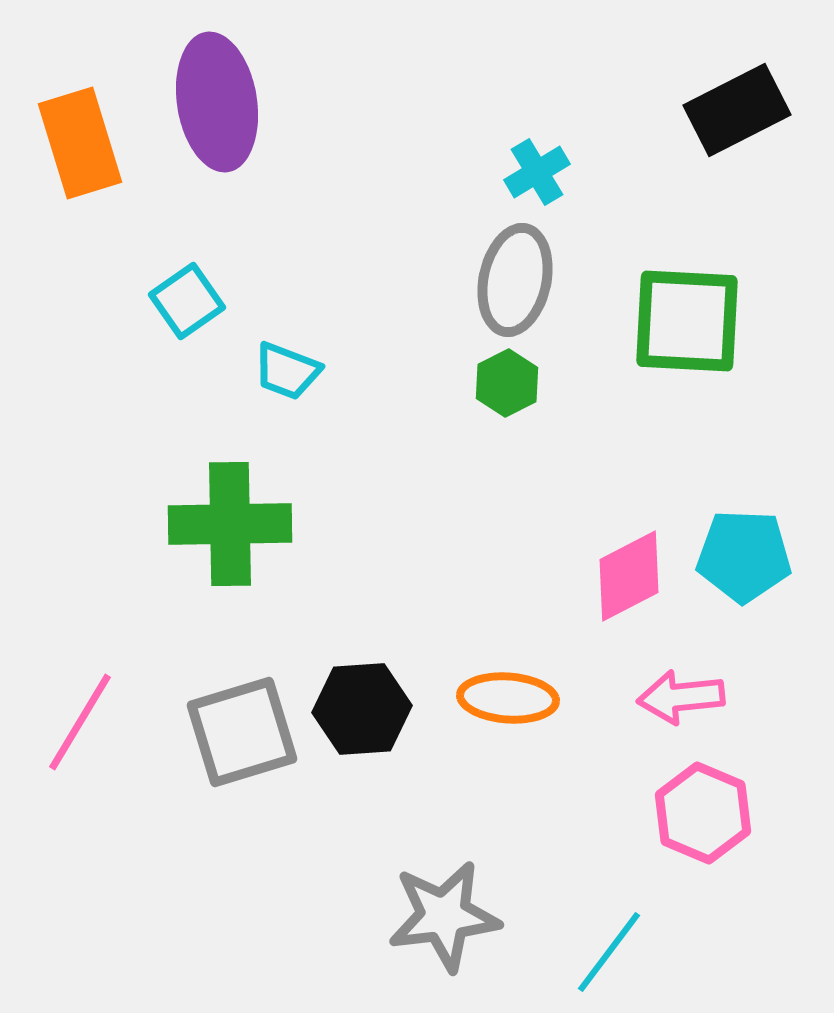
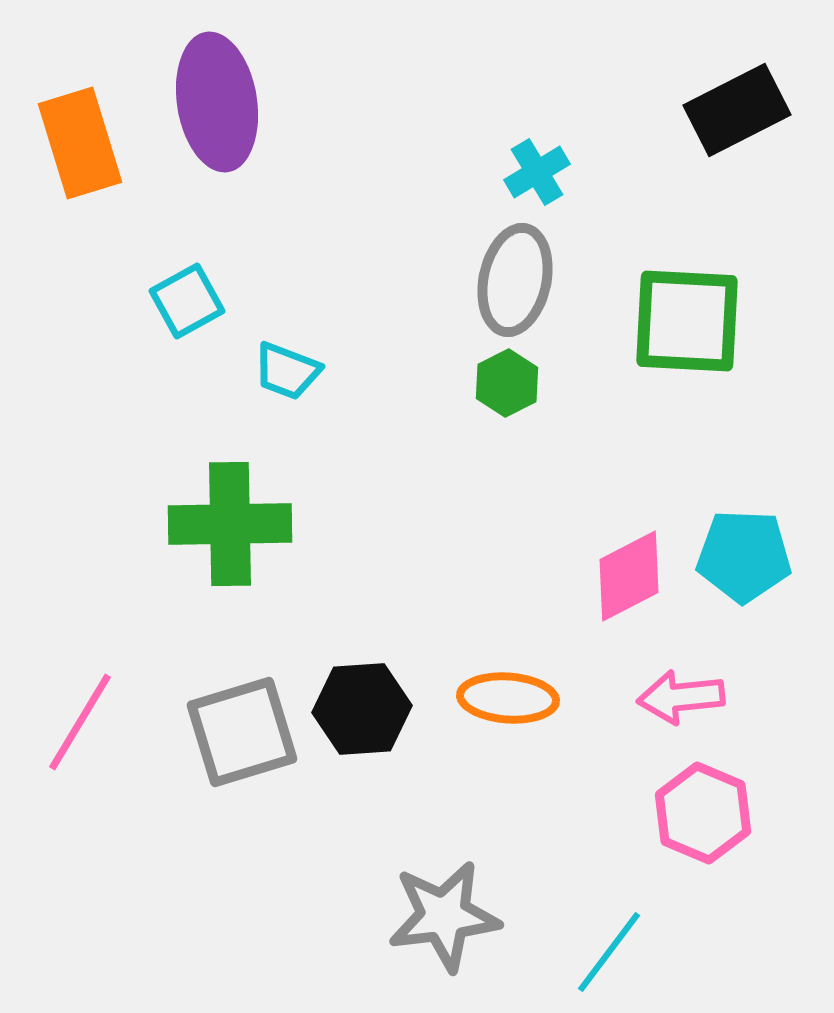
cyan square: rotated 6 degrees clockwise
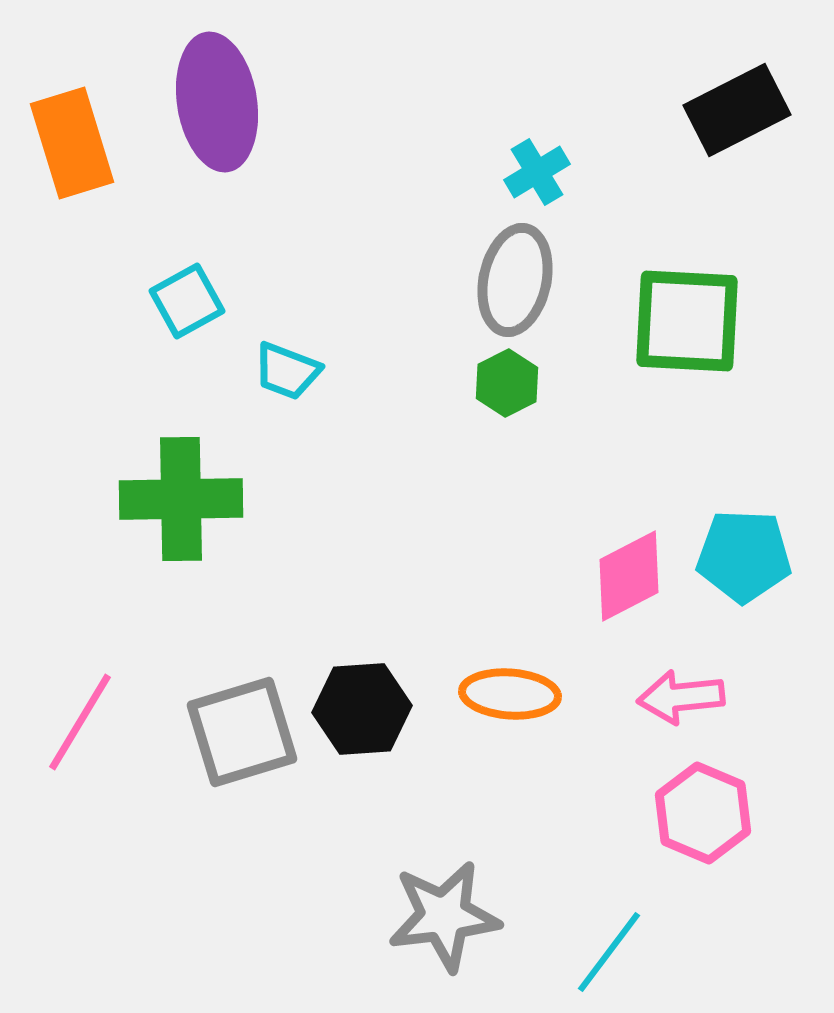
orange rectangle: moved 8 px left
green cross: moved 49 px left, 25 px up
orange ellipse: moved 2 px right, 4 px up
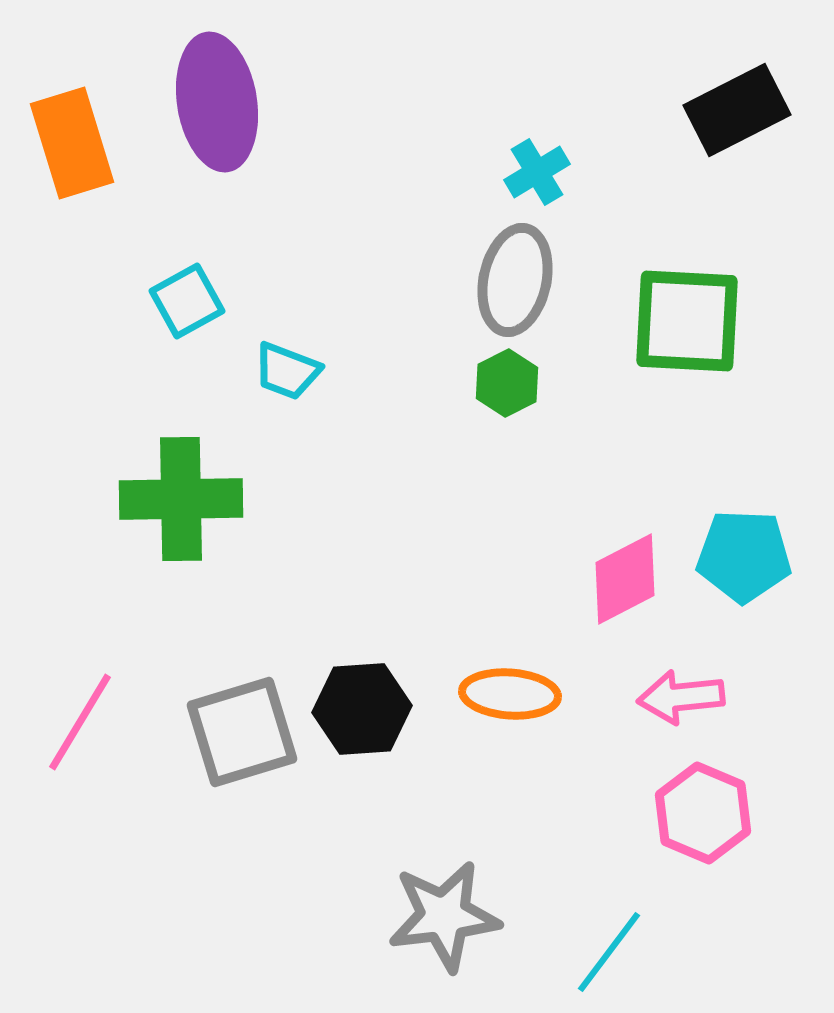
pink diamond: moved 4 px left, 3 px down
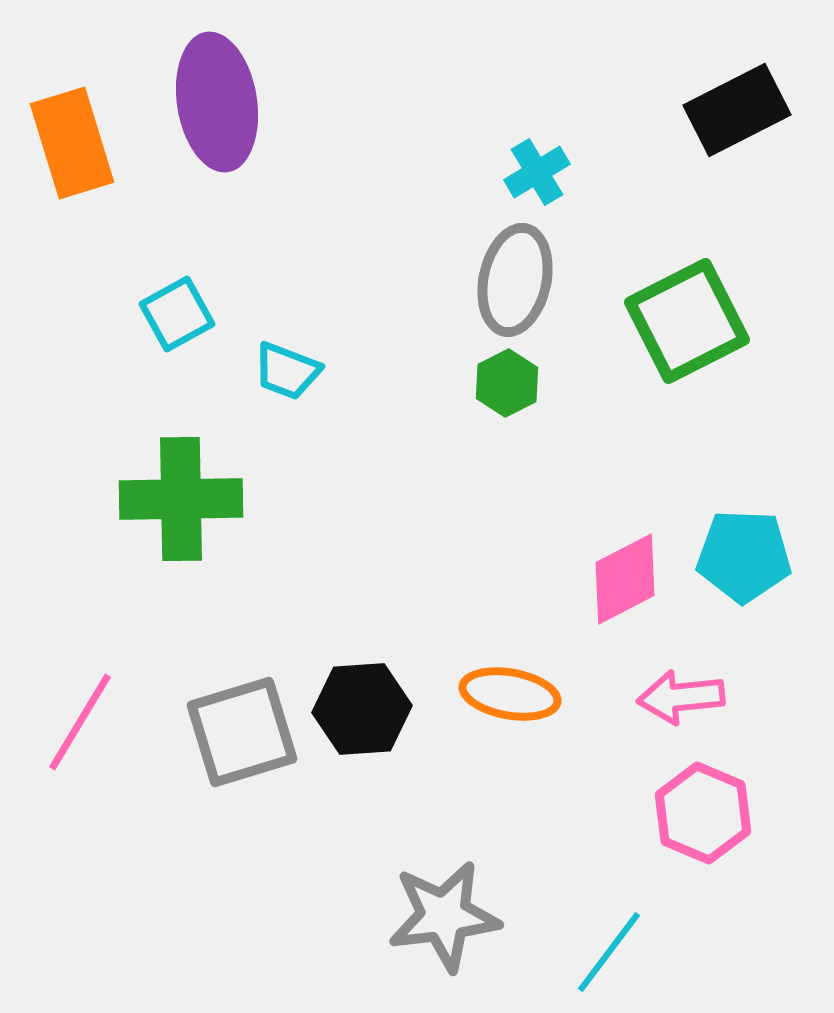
cyan square: moved 10 px left, 13 px down
green square: rotated 30 degrees counterclockwise
orange ellipse: rotated 6 degrees clockwise
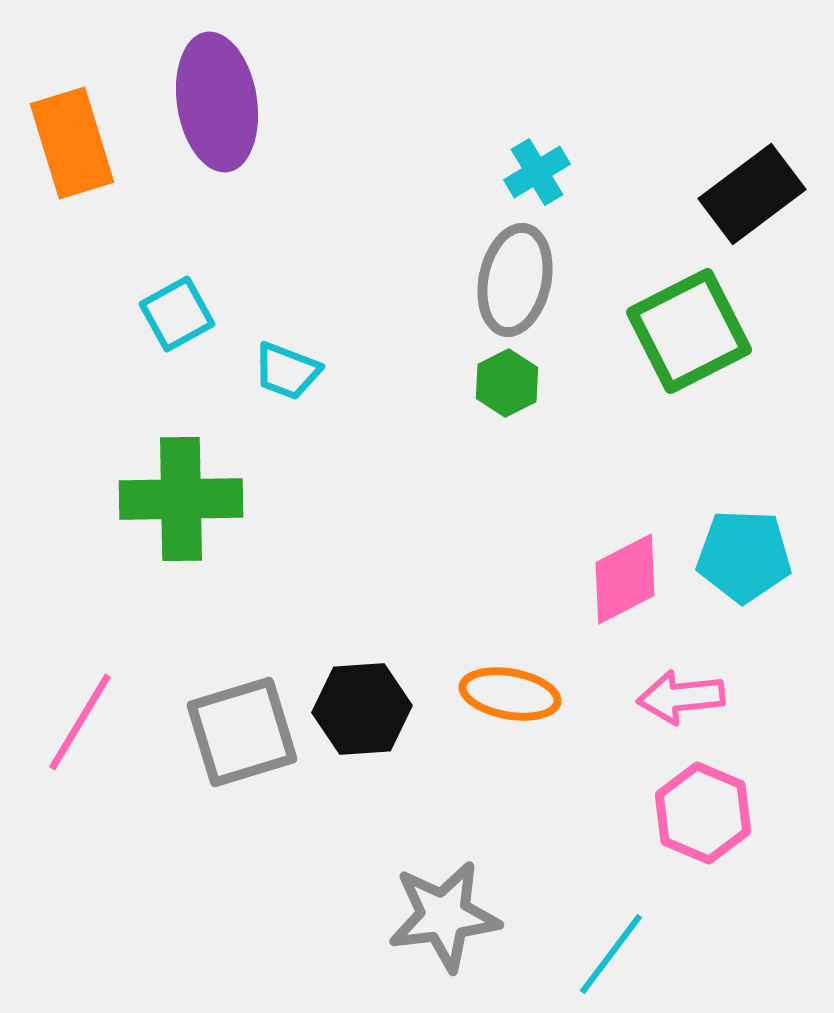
black rectangle: moved 15 px right, 84 px down; rotated 10 degrees counterclockwise
green square: moved 2 px right, 10 px down
cyan line: moved 2 px right, 2 px down
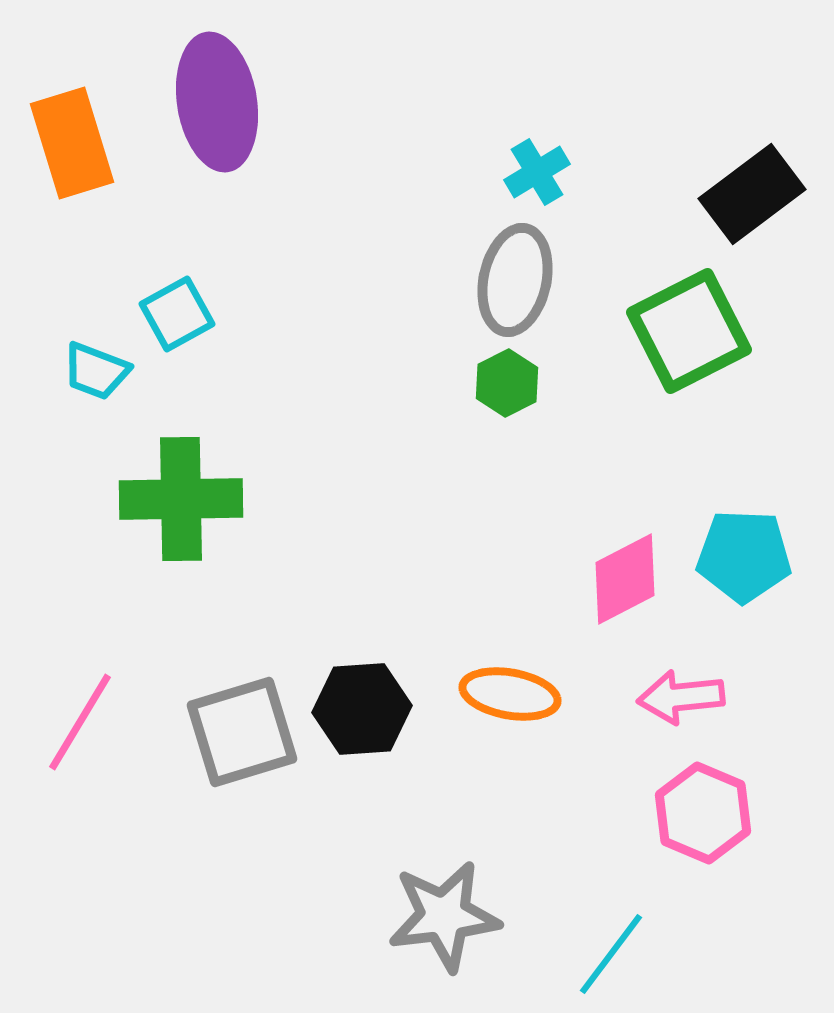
cyan trapezoid: moved 191 px left
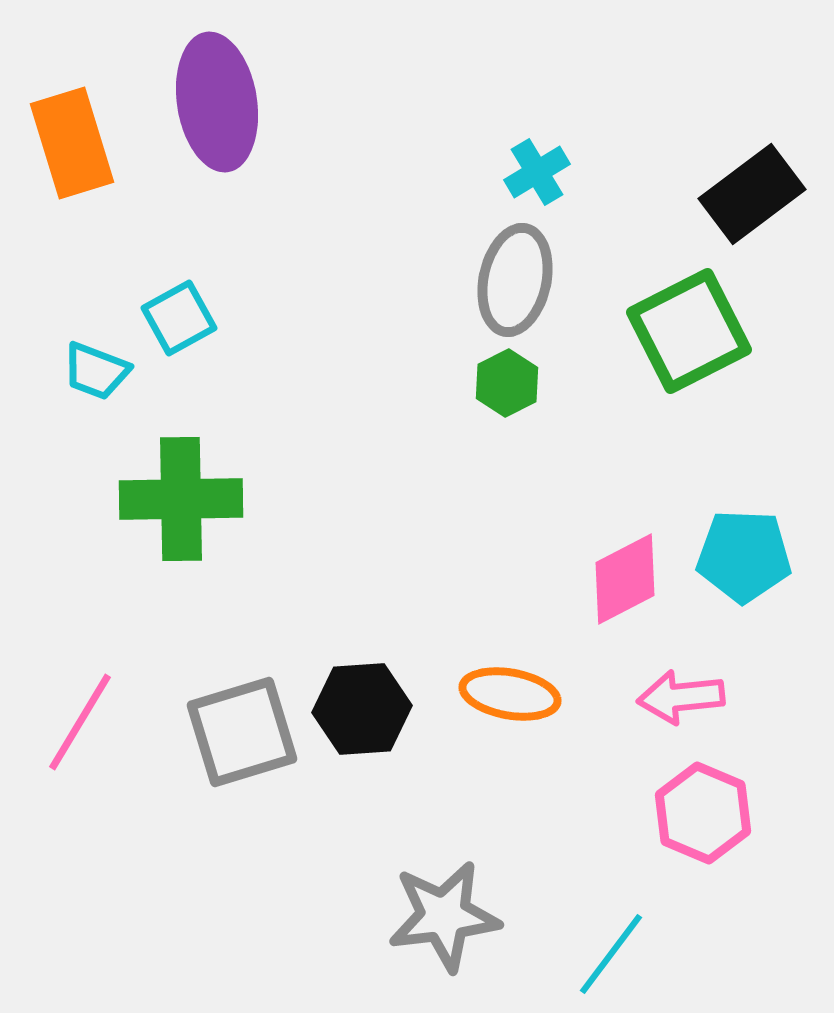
cyan square: moved 2 px right, 4 px down
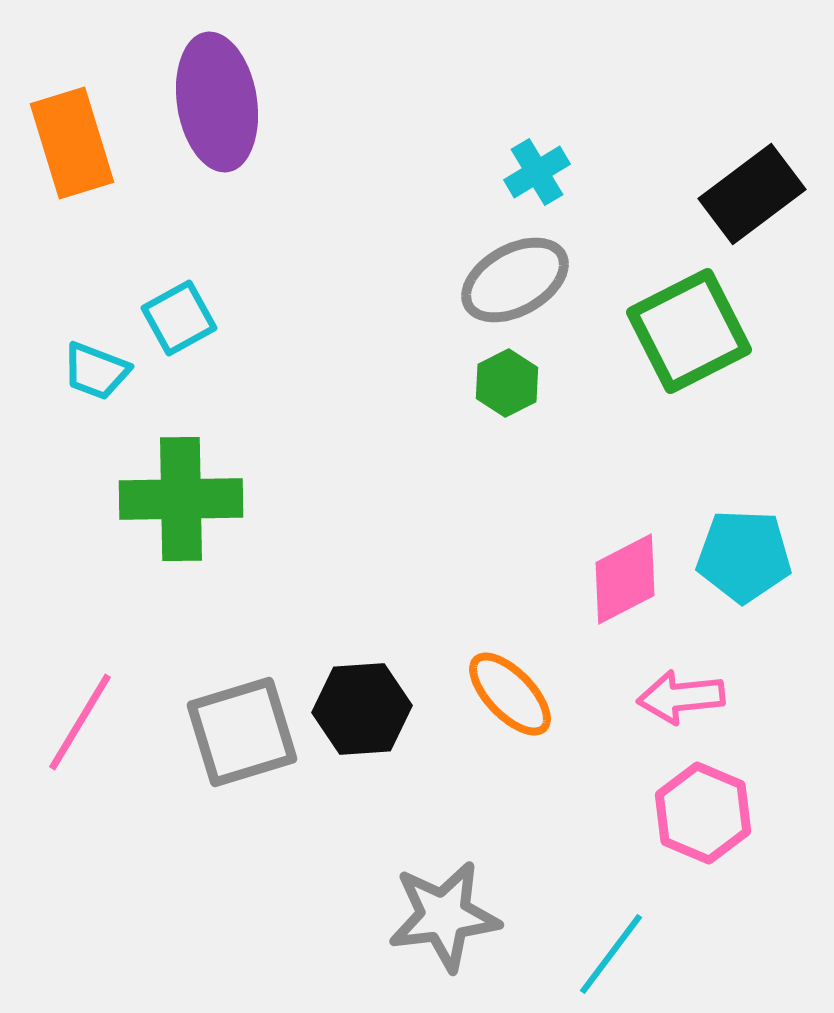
gray ellipse: rotated 49 degrees clockwise
orange ellipse: rotated 36 degrees clockwise
